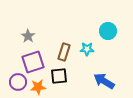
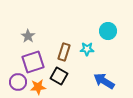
black square: rotated 36 degrees clockwise
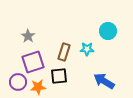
black square: rotated 36 degrees counterclockwise
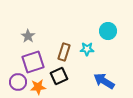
black square: rotated 18 degrees counterclockwise
